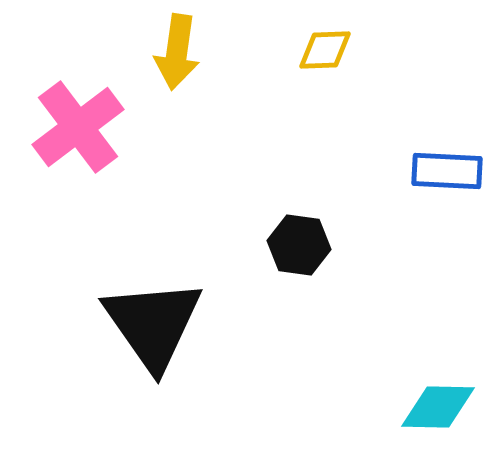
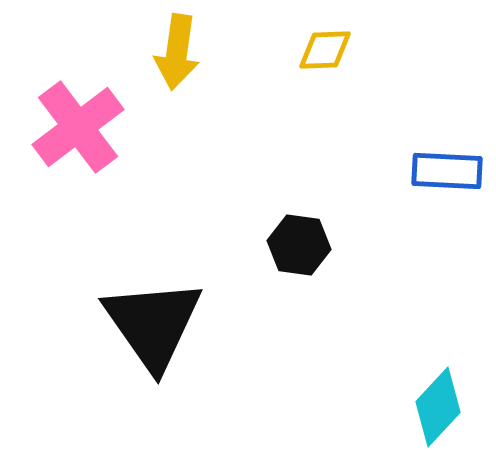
cyan diamond: rotated 48 degrees counterclockwise
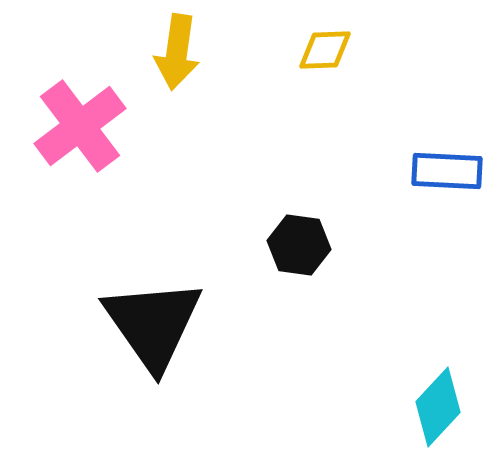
pink cross: moved 2 px right, 1 px up
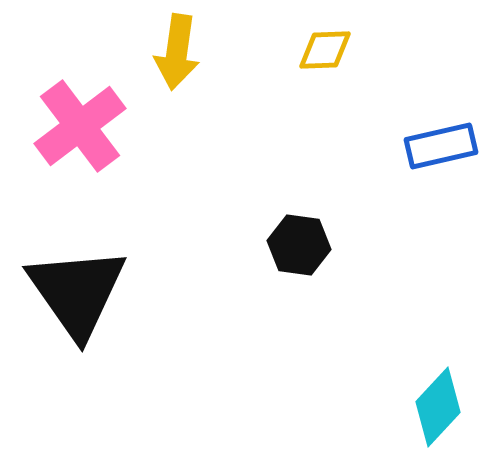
blue rectangle: moved 6 px left, 25 px up; rotated 16 degrees counterclockwise
black triangle: moved 76 px left, 32 px up
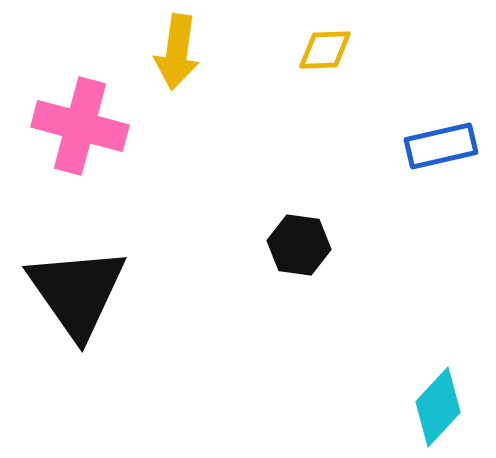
pink cross: rotated 38 degrees counterclockwise
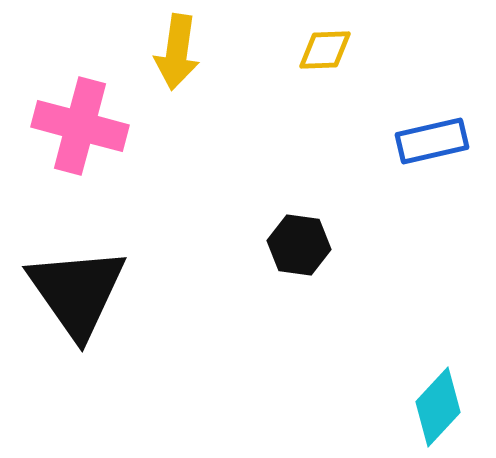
blue rectangle: moved 9 px left, 5 px up
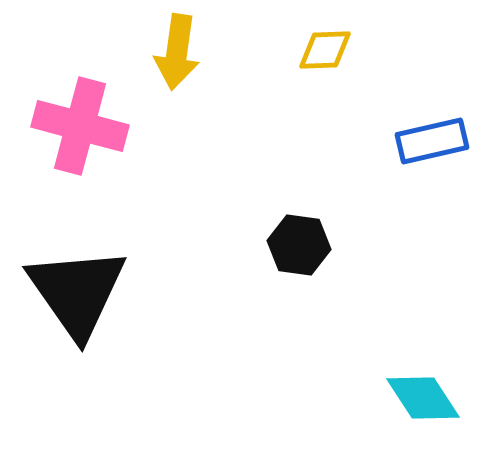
cyan diamond: moved 15 px left, 9 px up; rotated 76 degrees counterclockwise
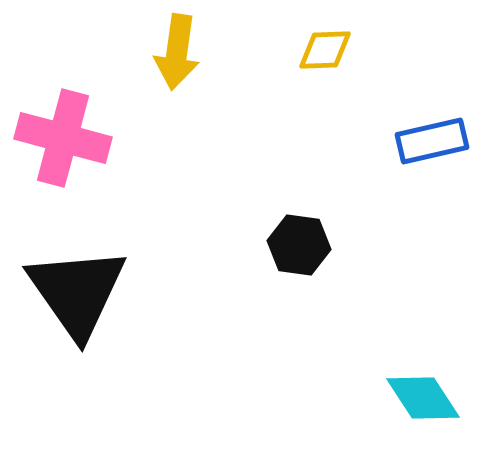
pink cross: moved 17 px left, 12 px down
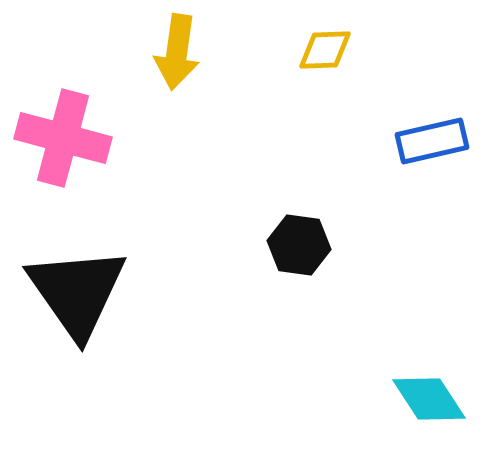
cyan diamond: moved 6 px right, 1 px down
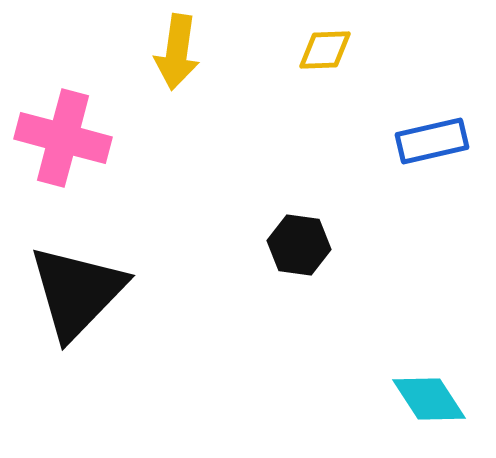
black triangle: rotated 19 degrees clockwise
